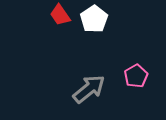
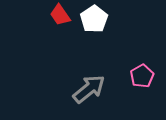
pink pentagon: moved 6 px right
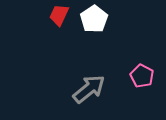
red trapezoid: moved 1 px left; rotated 60 degrees clockwise
pink pentagon: rotated 15 degrees counterclockwise
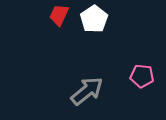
pink pentagon: rotated 20 degrees counterclockwise
gray arrow: moved 2 px left, 2 px down
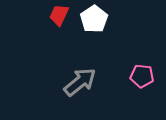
gray arrow: moved 7 px left, 9 px up
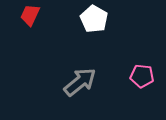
red trapezoid: moved 29 px left
white pentagon: rotated 8 degrees counterclockwise
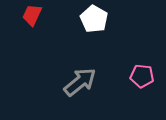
red trapezoid: moved 2 px right
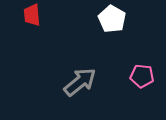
red trapezoid: rotated 30 degrees counterclockwise
white pentagon: moved 18 px right
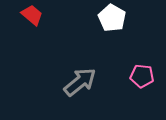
red trapezoid: rotated 135 degrees clockwise
white pentagon: moved 1 px up
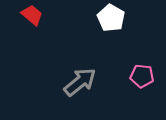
white pentagon: moved 1 px left
